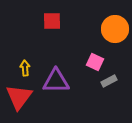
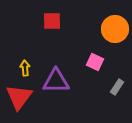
gray rectangle: moved 8 px right, 6 px down; rotated 28 degrees counterclockwise
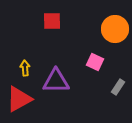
gray rectangle: moved 1 px right
red triangle: moved 2 px down; rotated 24 degrees clockwise
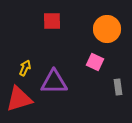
orange circle: moved 8 px left
yellow arrow: rotated 28 degrees clockwise
purple triangle: moved 2 px left, 1 px down
gray rectangle: rotated 42 degrees counterclockwise
red triangle: rotated 12 degrees clockwise
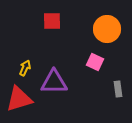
gray rectangle: moved 2 px down
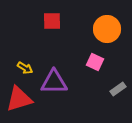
yellow arrow: rotated 98 degrees clockwise
gray rectangle: rotated 63 degrees clockwise
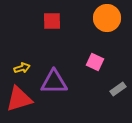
orange circle: moved 11 px up
yellow arrow: moved 3 px left; rotated 49 degrees counterclockwise
